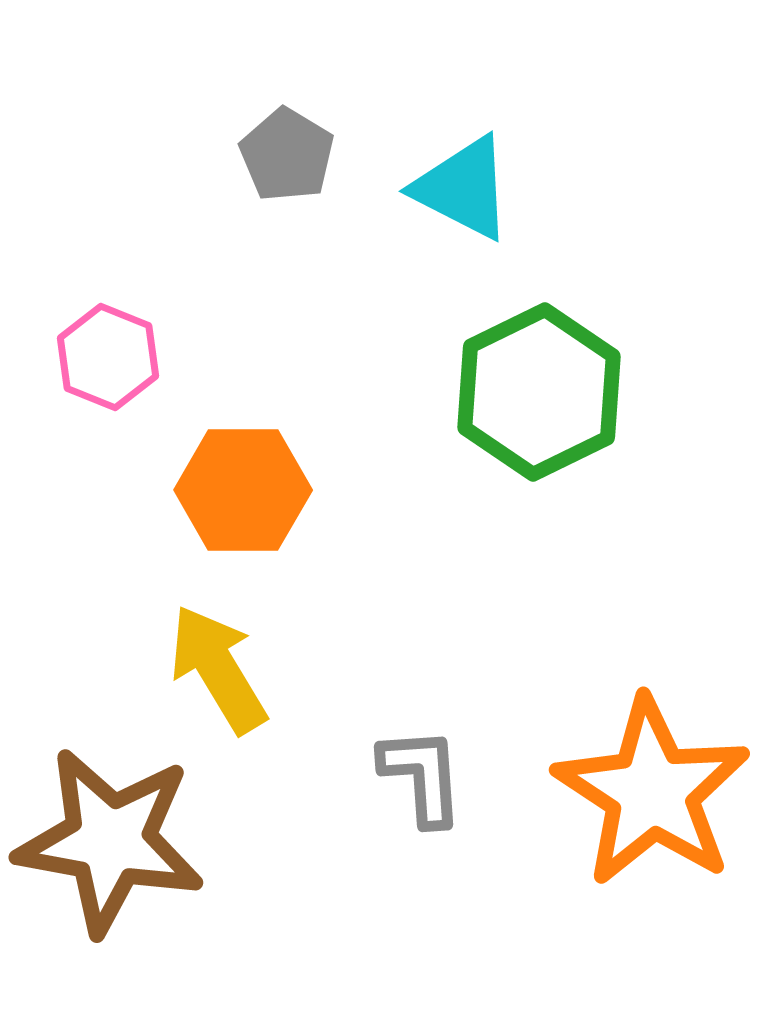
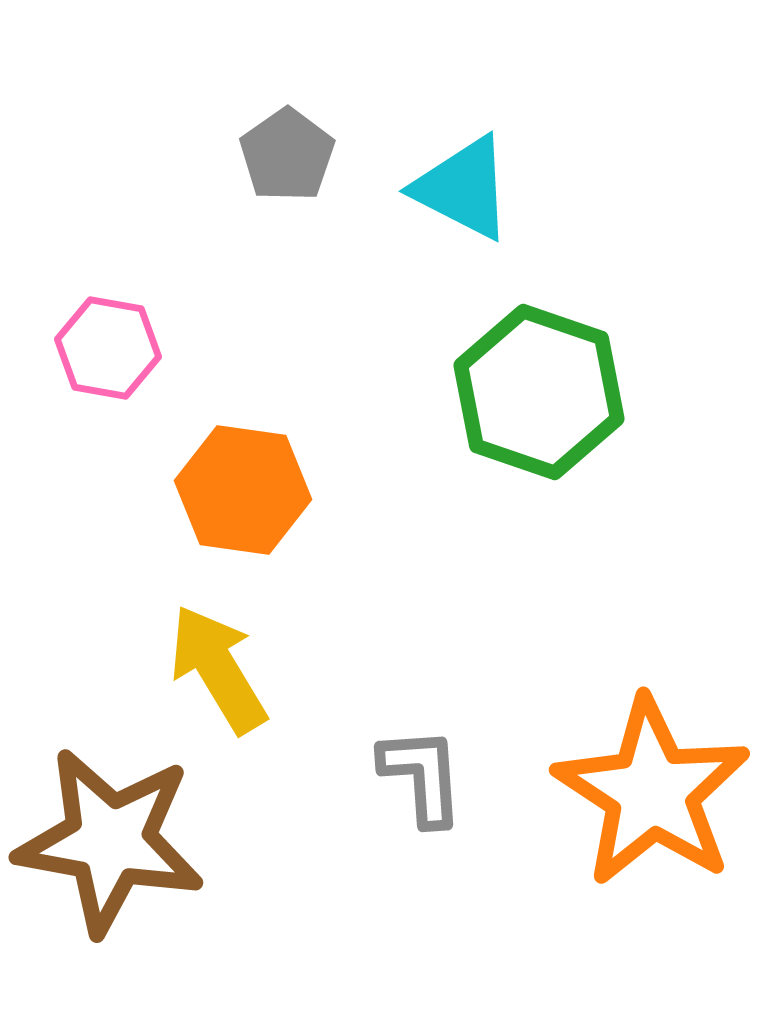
gray pentagon: rotated 6 degrees clockwise
pink hexagon: moved 9 px up; rotated 12 degrees counterclockwise
green hexagon: rotated 15 degrees counterclockwise
orange hexagon: rotated 8 degrees clockwise
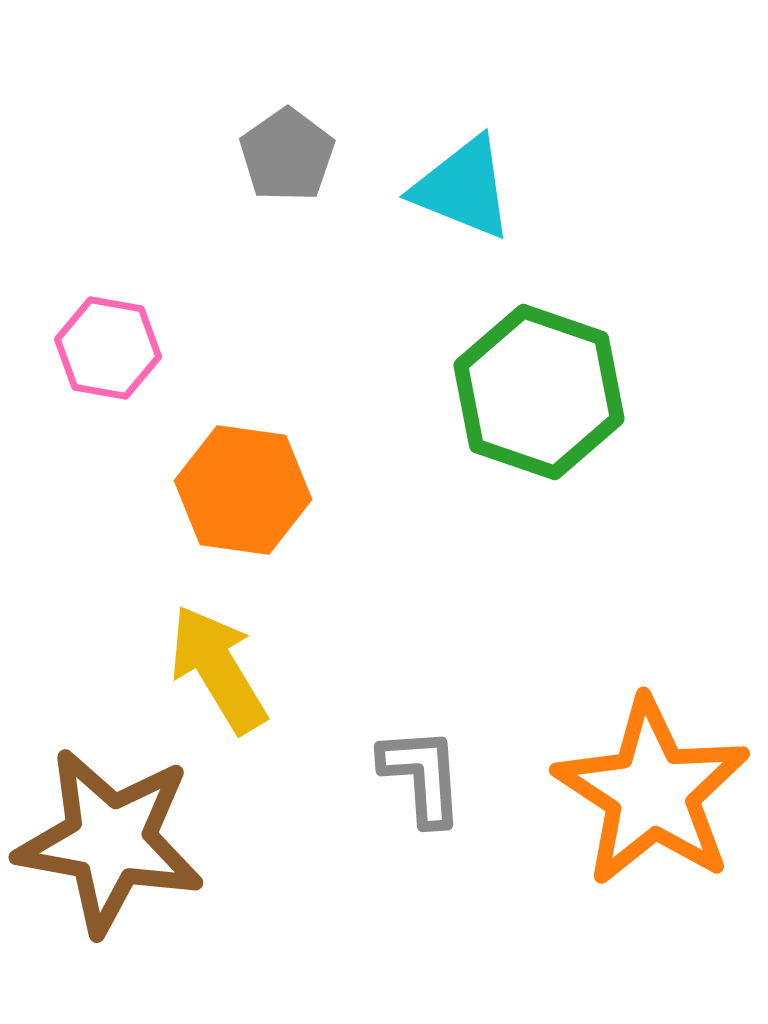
cyan triangle: rotated 5 degrees counterclockwise
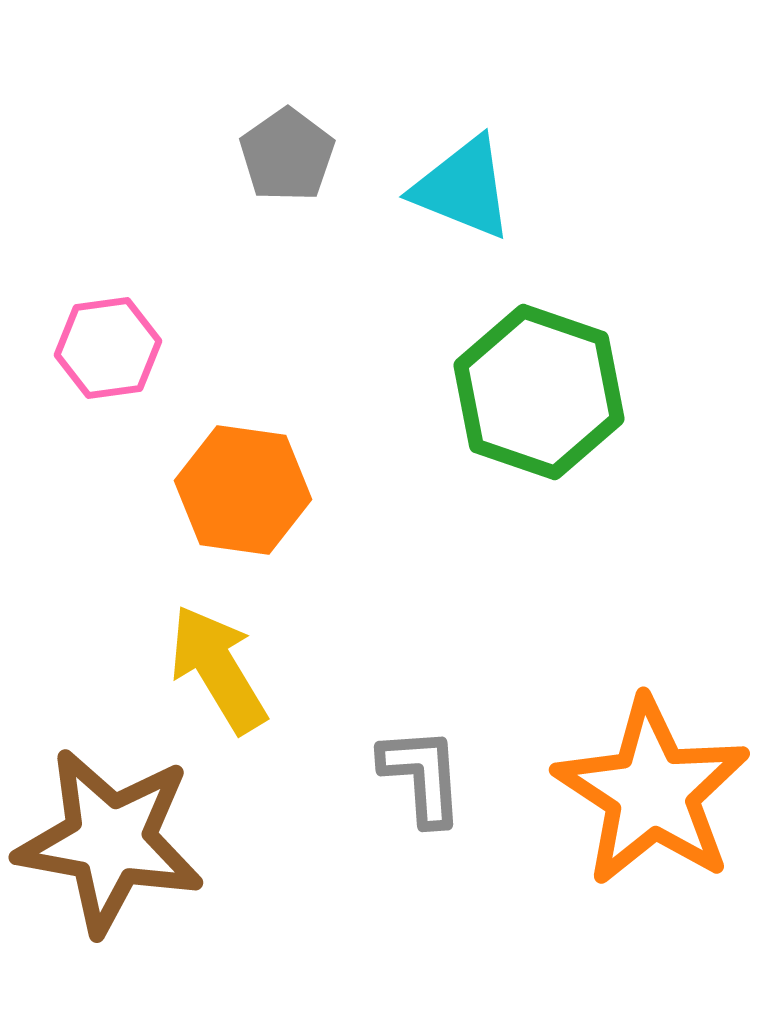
pink hexagon: rotated 18 degrees counterclockwise
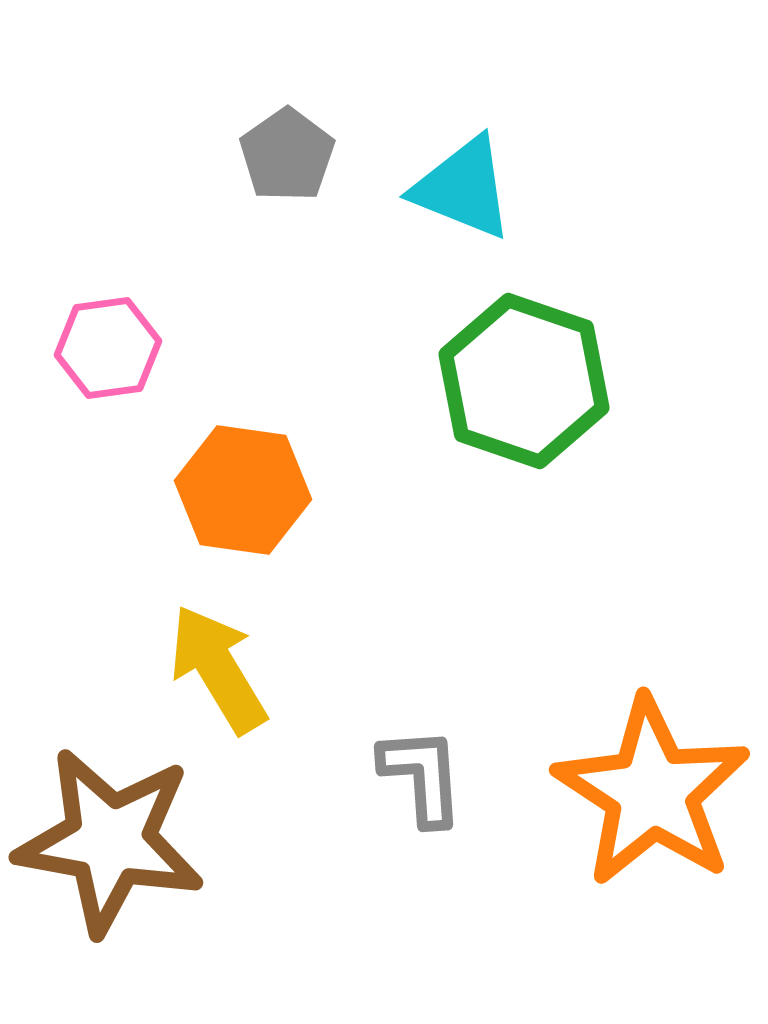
green hexagon: moved 15 px left, 11 px up
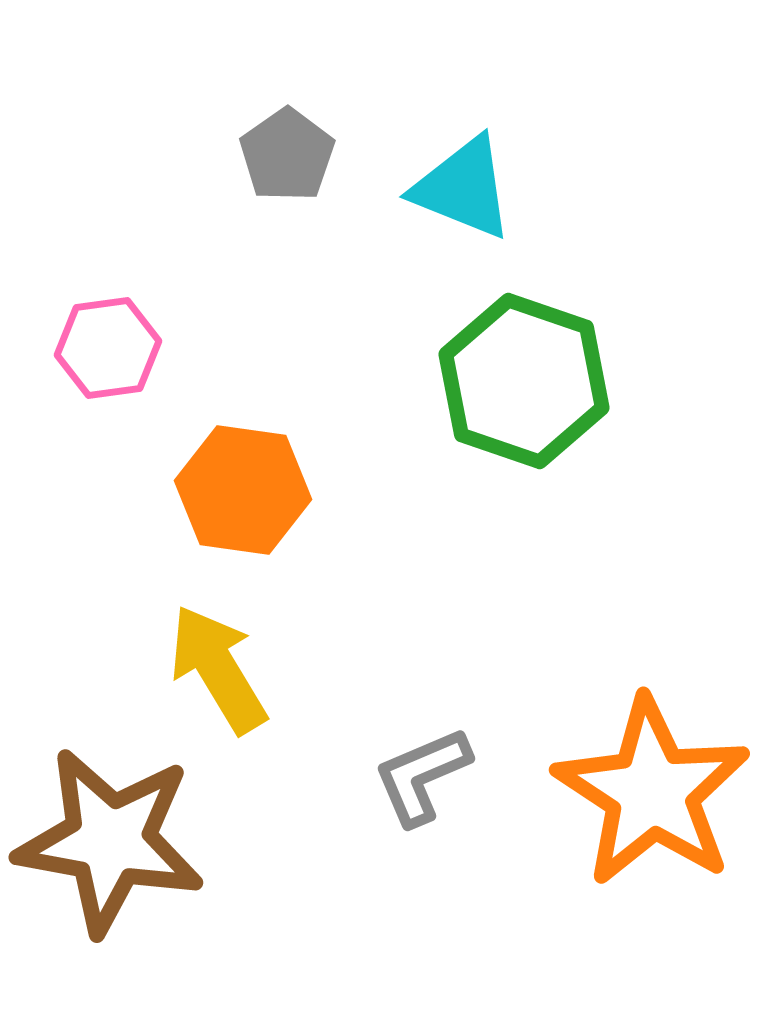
gray L-shape: rotated 109 degrees counterclockwise
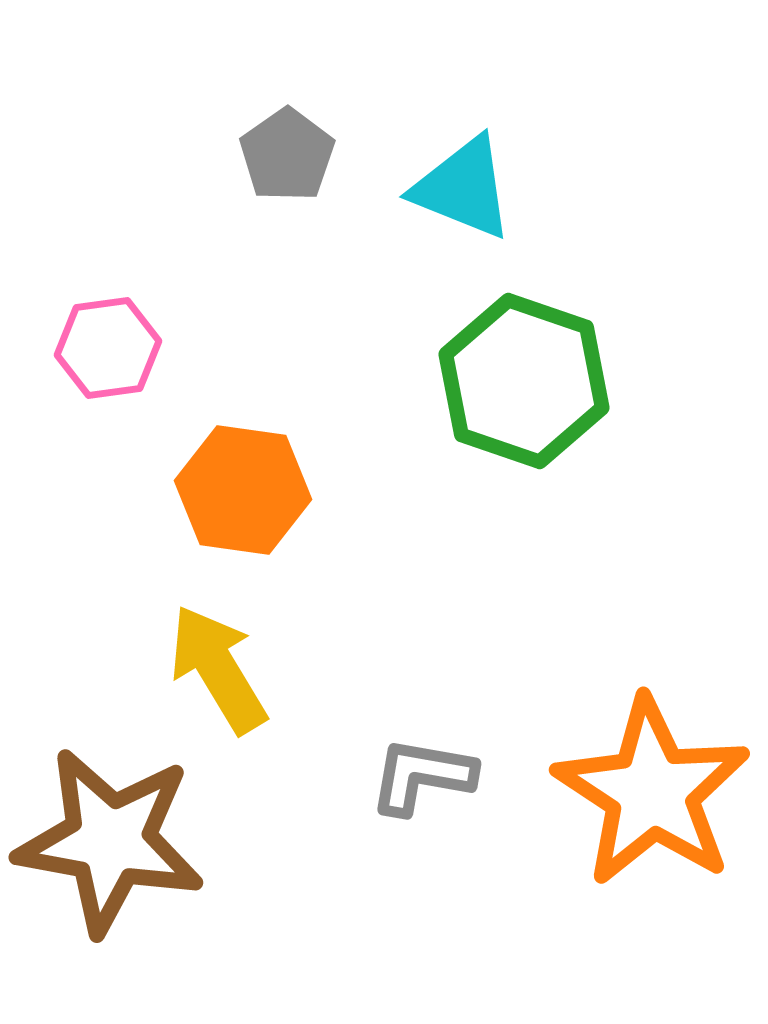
gray L-shape: rotated 33 degrees clockwise
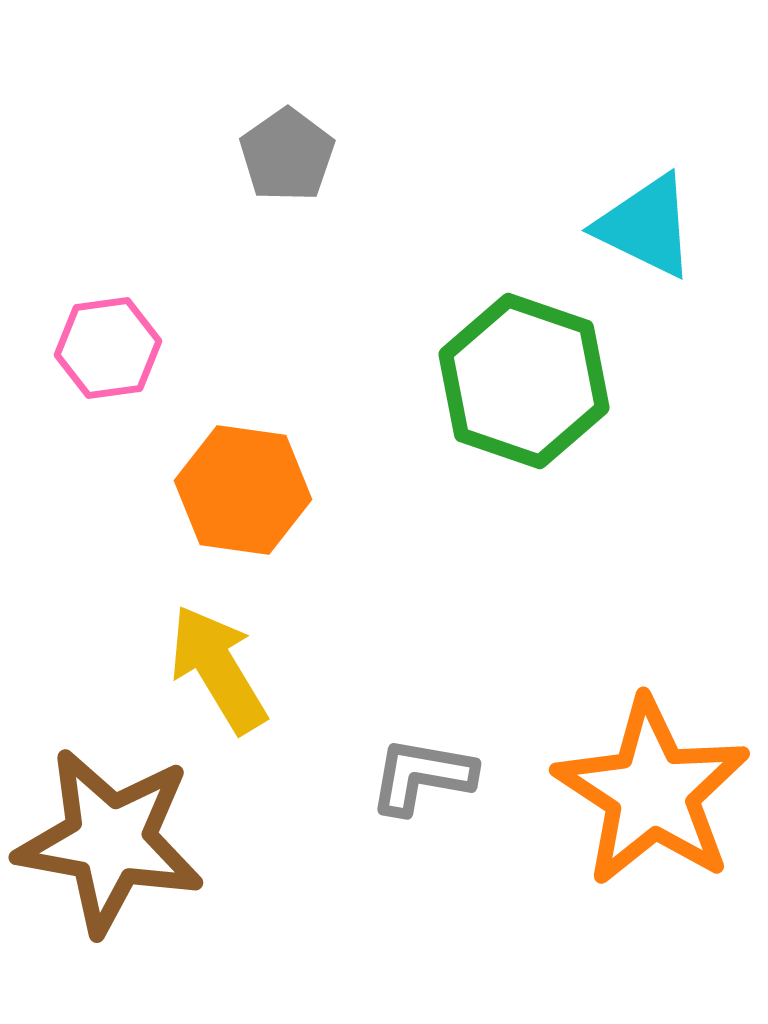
cyan triangle: moved 183 px right, 38 px down; rotated 4 degrees clockwise
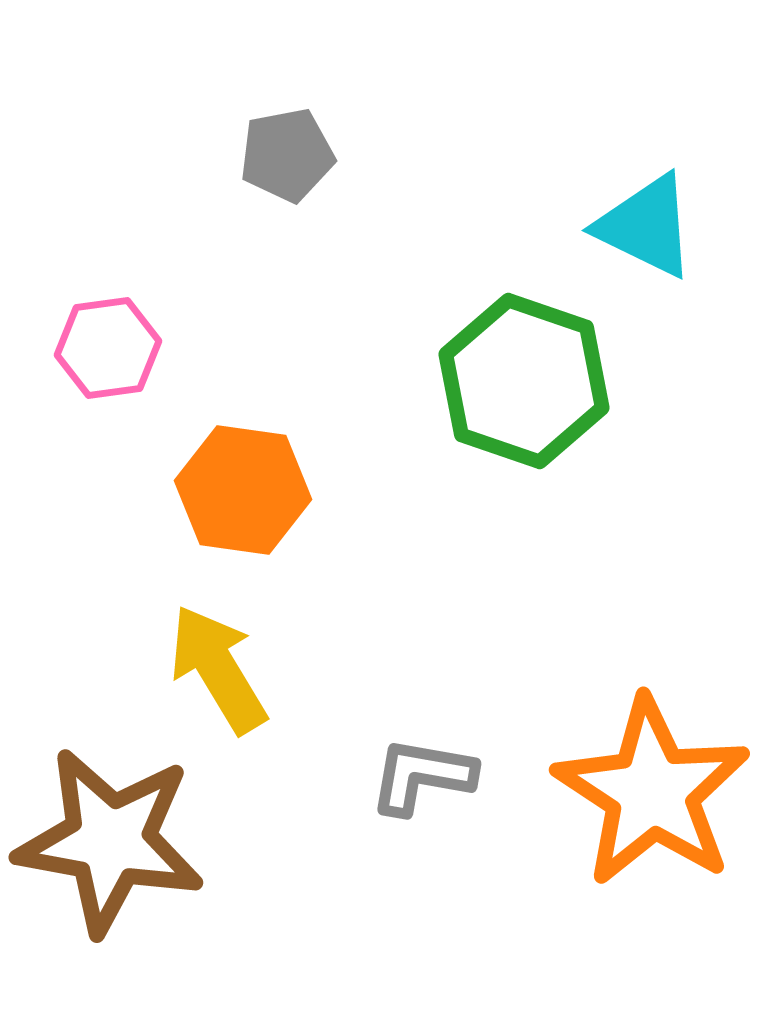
gray pentagon: rotated 24 degrees clockwise
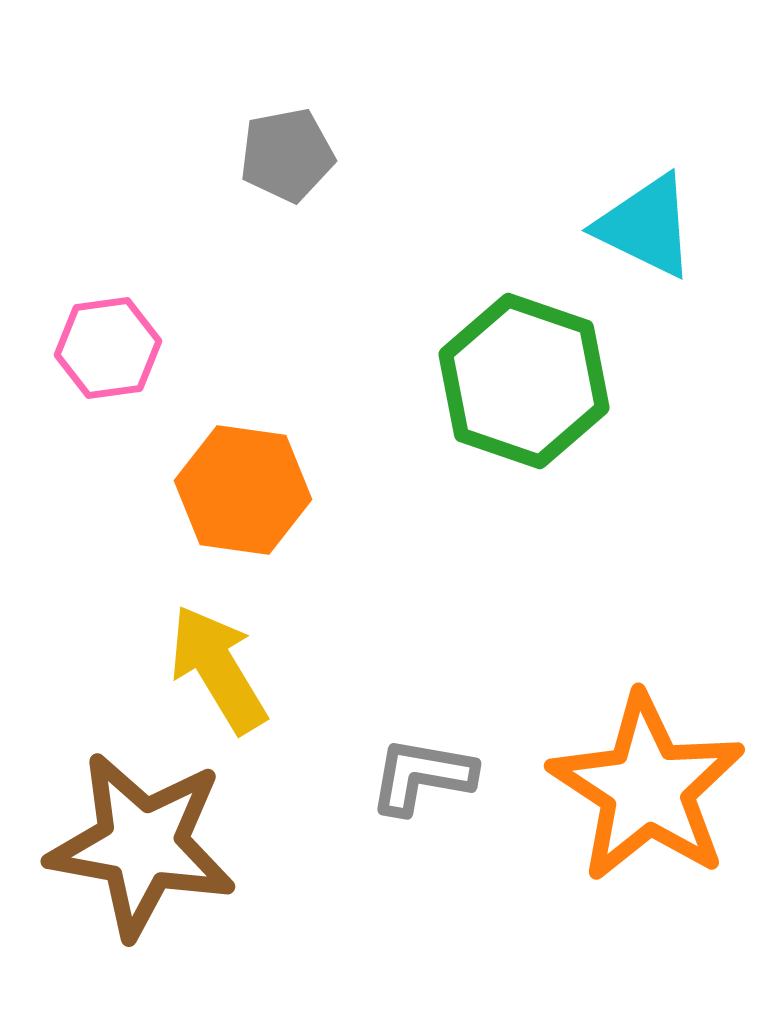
orange star: moved 5 px left, 4 px up
brown star: moved 32 px right, 4 px down
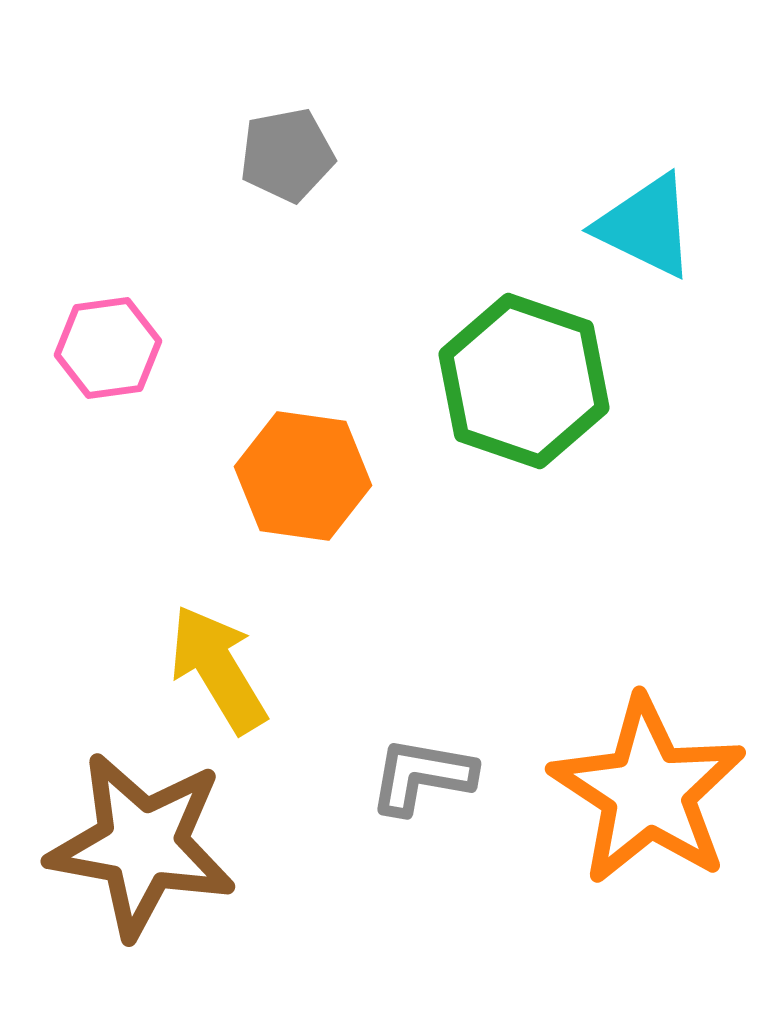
orange hexagon: moved 60 px right, 14 px up
orange star: moved 1 px right, 3 px down
